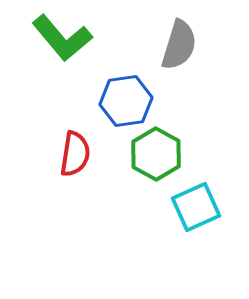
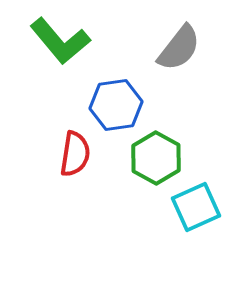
green L-shape: moved 2 px left, 3 px down
gray semicircle: moved 3 px down; rotated 21 degrees clockwise
blue hexagon: moved 10 px left, 4 px down
green hexagon: moved 4 px down
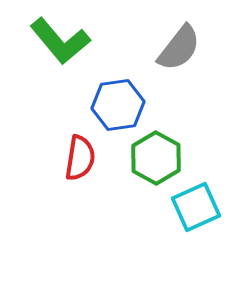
blue hexagon: moved 2 px right
red semicircle: moved 5 px right, 4 px down
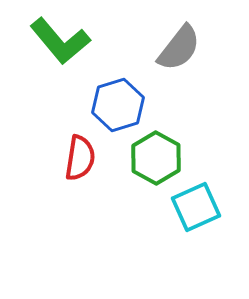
blue hexagon: rotated 9 degrees counterclockwise
